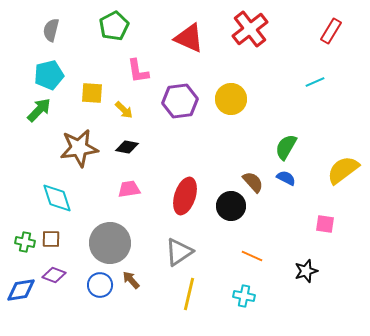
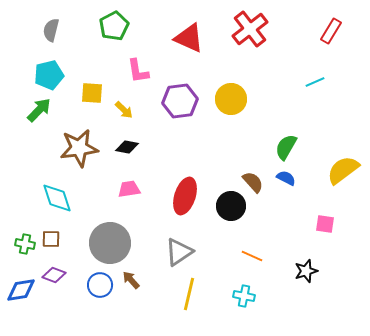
green cross: moved 2 px down
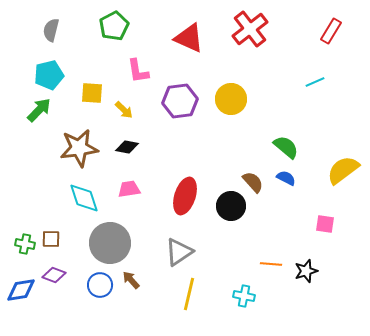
green semicircle: rotated 100 degrees clockwise
cyan diamond: moved 27 px right
orange line: moved 19 px right, 8 px down; rotated 20 degrees counterclockwise
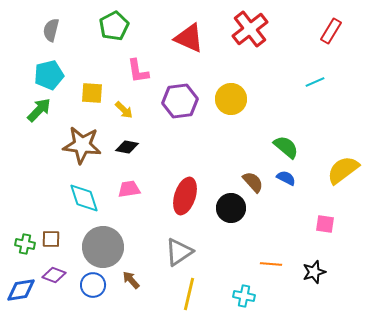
brown star: moved 3 px right, 3 px up; rotated 15 degrees clockwise
black circle: moved 2 px down
gray circle: moved 7 px left, 4 px down
black star: moved 8 px right, 1 px down
blue circle: moved 7 px left
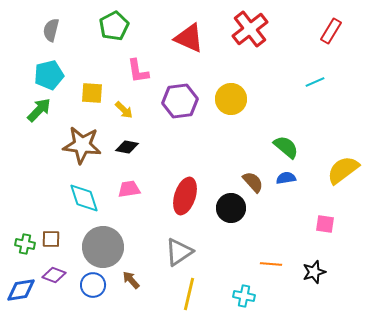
blue semicircle: rotated 36 degrees counterclockwise
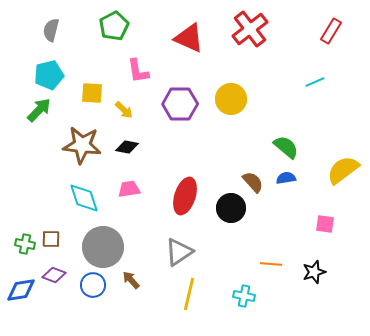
purple hexagon: moved 3 px down; rotated 8 degrees clockwise
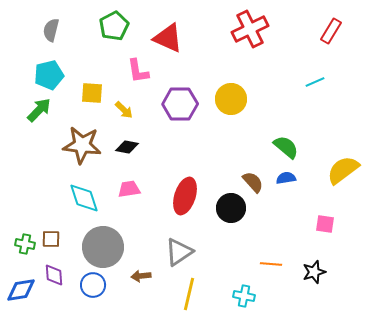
red cross: rotated 12 degrees clockwise
red triangle: moved 21 px left
purple diamond: rotated 65 degrees clockwise
brown arrow: moved 10 px right, 4 px up; rotated 54 degrees counterclockwise
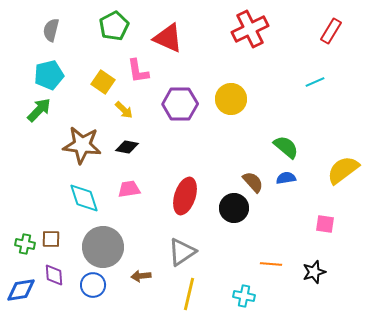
yellow square: moved 11 px right, 11 px up; rotated 30 degrees clockwise
black circle: moved 3 px right
gray triangle: moved 3 px right
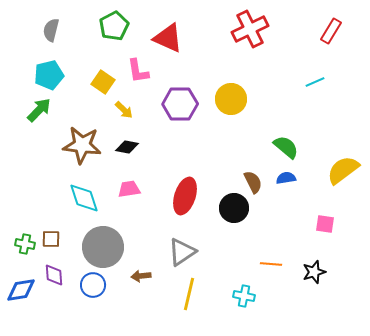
brown semicircle: rotated 15 degrees clockwise
